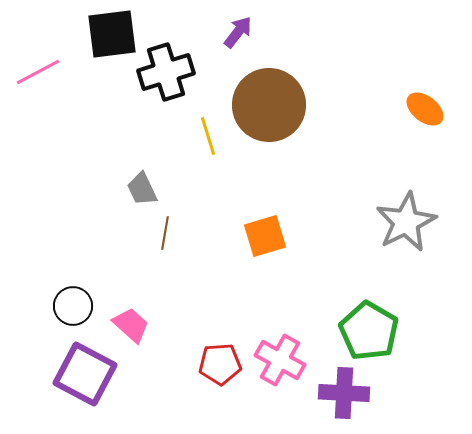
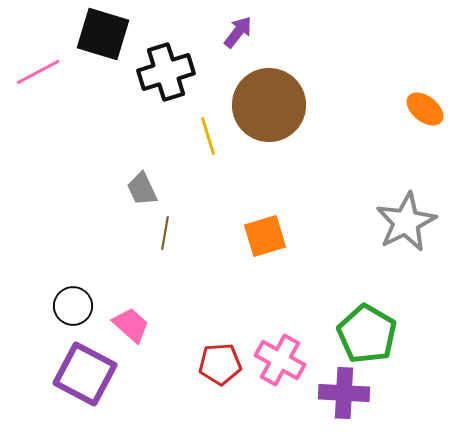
black square: moved 9 px left; rotated 24 degrees clockwise
green pentagon: moved 2 px left, 3 px down
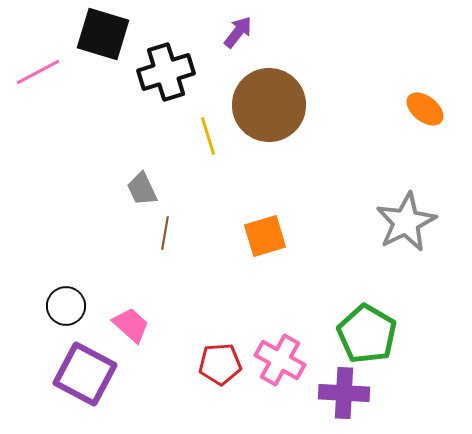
black circle: moved 7 px left
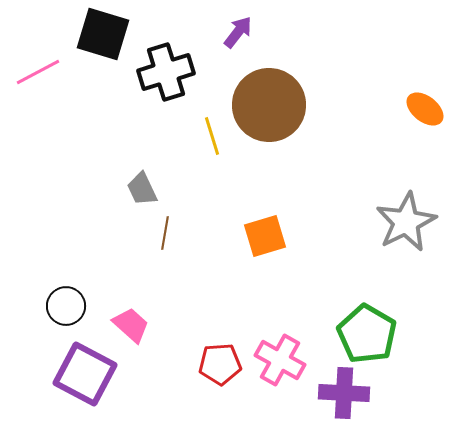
yellow line: moved 4 px right
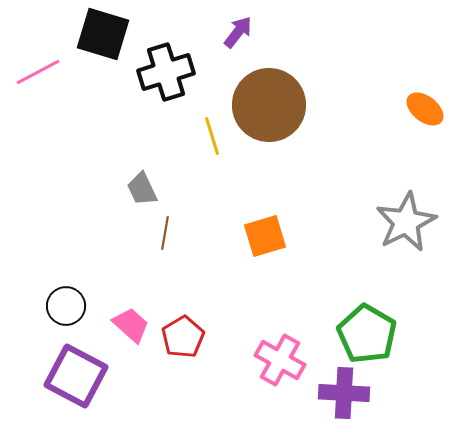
red pentagon: moved 37 px left, 27 px up; rotated 27 degrees counterclockwise
purple square: moved 9 px left, 2 px down
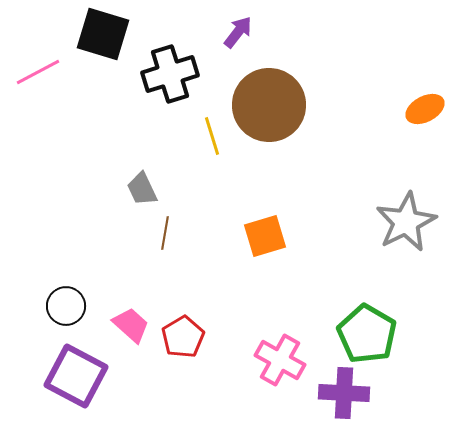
black cross: moved 4 px right, 2 px down
orange ellipse: rotated 66 degrees counterclockwise
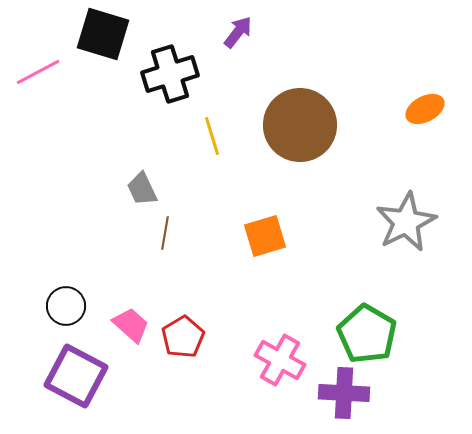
brown circle: moved 31 px right, 20 px down
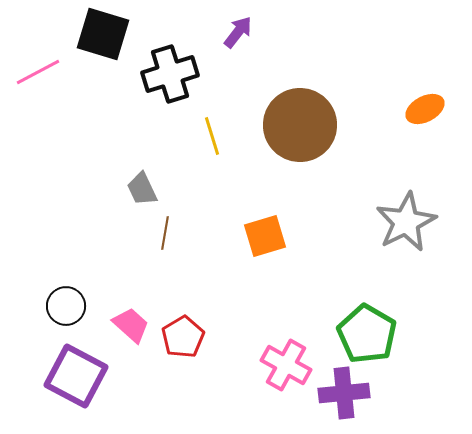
pink cross: moved 6 px right, 5 px down
purple cross: rotated 9 degrees counterclockwise
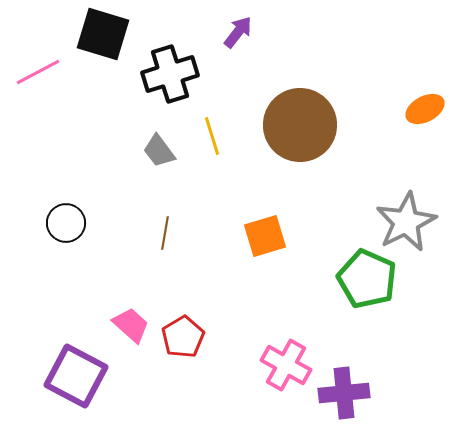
gray trapezoid: moved 17 px right, 38 px up; rotated 12 degrees counterclockwise
black circle: moved 83 px up
green pentagon: moved 55 px up; rotated 6 degrees counterclockwise
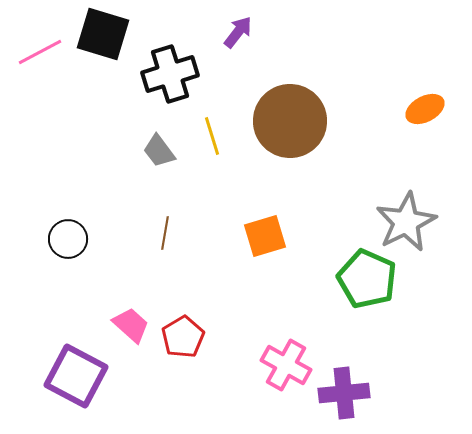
pink line: moved 2 px right, 20 px up
brown circle: moved 10 px left, 4 px up
black circle: moved 2 px right, 16 px down
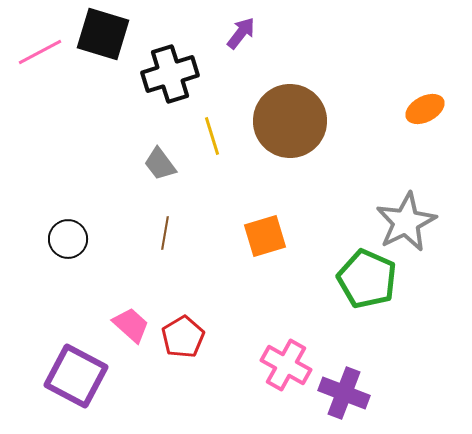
purple arrow: moved 3 px right, 1 px down
gray trapezoid: moved 1 px right, 13 px down
purple cross: rotated 27 degrees clockwise
